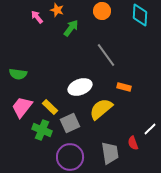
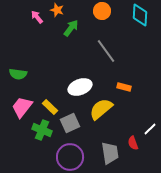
gray line: moved 4 px up
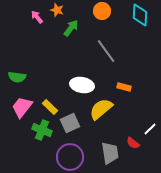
green semicircle: moved 1 px left, 3 px down
white ellipse: moved 2 px right, 2 px up; rotated 30 degrees clockwise
red semicircle: rotated 32 degrees counterclockwise
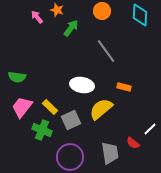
gray square: moved 1 px right, 3 px up
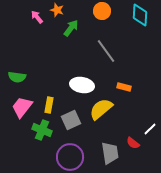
yellow rectangle: moved 1 px left, 2 px up; rotated 56 degrees clockwise
